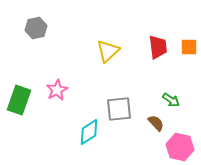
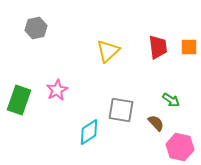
gray square: moved 2 px right, 1 px down; rotated 16 degrees clockwise
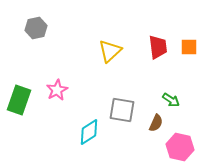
yellow triangle: moved 2 px right
gray square: moved 1 px right
brown semicircle: rotated 66 degrees clockwise
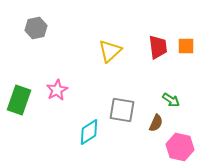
orange square: moved 3 px left, 1 px up
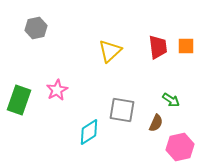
pink hexagon: rotated 24 degrees counterclockwise
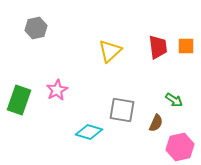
green arrow: moved 3 px right
cyan diamond: rotated 48 degrees clockwise
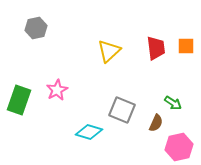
red trapezoid: moved 2 px left, 1 px down
yellow triangle: moved 1 px left
green arrow: moved 1 px left, 3 px down
gray square: rotated 12 degrees clockwise
pink hexagon: moved 1 px left
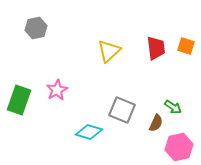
orange square: rotated 18 degrees clockwise
green arrow: moved 4 px down
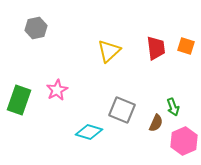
green arrow: rotated 36 degrees clockwise
pink hexagon: moved 5 px right, 6 px up; rotated 12 degrees counterclockwise
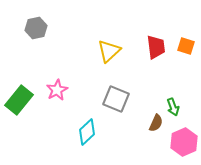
red trapezoid: moved 1 px up
green rectangle: rotated 20 degrees clockwise
gray square: moved 6 px left, 11 px up
cyan diamond: moved 2 px left; rotated 60 degrees counterclockwise
pink hexagon: moved 1 px down
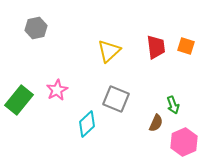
green arrow: moved 2 px up
cyan diamond: moved 8 px up
